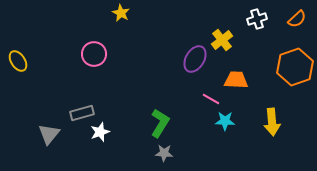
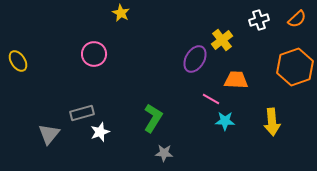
white cross: moved 2 px right, 1 px down
green L-shape: moved 7 px left, 5 px up
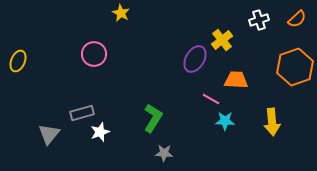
yellow ellipse: rotated 55 degrees clockwise
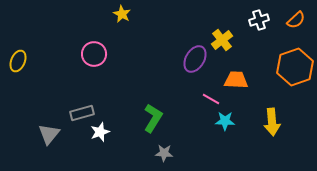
yellow star: moved 1 px right, 1 px down
orange semicircle: moved 1 px left, 1 px down
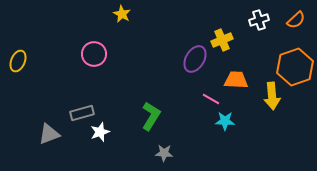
yellow cross: rotated 15 degrees clockwise
green L-shape: moved 2 px left, 2 px up
yellow arrow: moved 26 px up
gray triangle: rotated 30 degrees clockwise
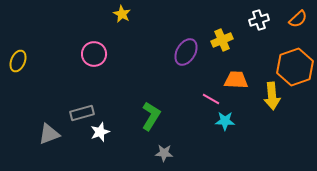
orange semicircle: moved 2 px right, 1 px up
purple ellipse: moved 9 px left, 7 px up
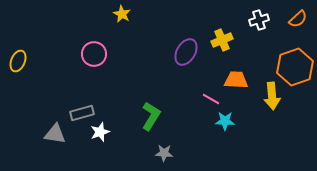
gray triangle: moved 6 px right; rotated 30 degrees clockwise
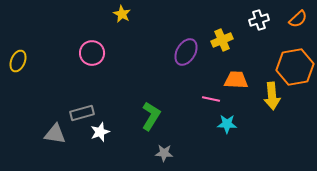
pink circle: moved 2 px left, 1 px up
orange hexagon: rotated 9 degrees clockwise
pink line: rotated 18 degrees counterclockwise
cyan star: moved 2 px right, 3 px down
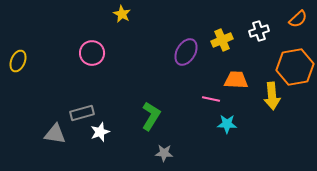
white cross: moved 11 px down
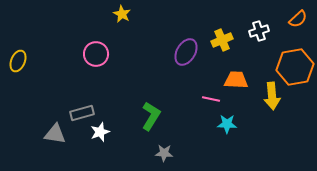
pink circle: moved 4 px right, 1 px down
